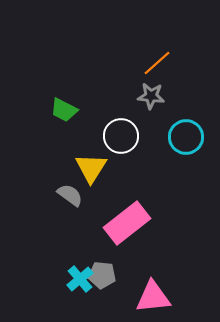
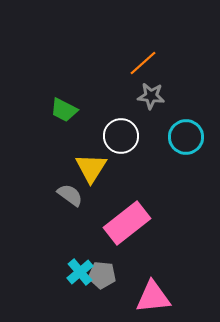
orange line: moved 14 px left
cyan cross: moved 7 px up
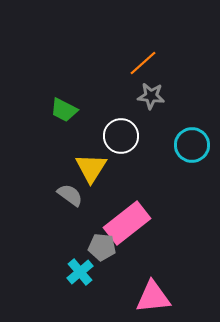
cyan circle: moved 6 px right, 8 px down
gray pentagon: moved 28 px up
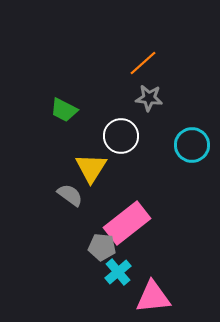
gray star: moved 2 px left, 2 px down
cyan cross: moved 38 px right
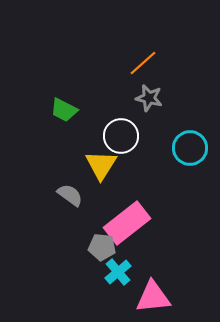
gray star: rotated 8 degrees clockwise
cyan circle: moved 2 px left, 3 px down
yellow triangle: moved 10 px right, 3 px up
